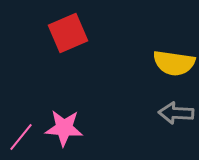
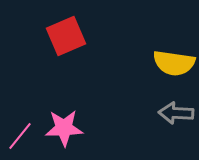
red square: moved 2 px left, 3 px down
pink star: rotated 6 degrees counterclockwise
pink line: moved 1 px left, 1 px up
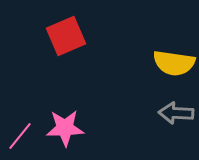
pink star: moved 1 px right
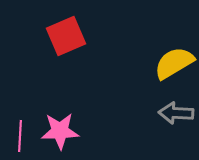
yellow semicircle: rotated 141 degrees clockwise
pink star: moved 5 px left, 3 px down
pink line: rotated 36 degrees counterclockwise
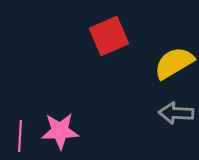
red square: moved 43 px right
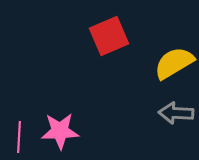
pink line: moved 1 px left, 1 px down
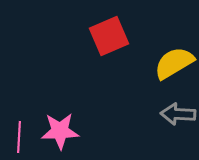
gray arrow: moved 2 px right, 1 px down
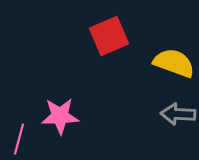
yellow semicircle: rotated 51 degrees clockwise
pink star: moved 15 px up
pink line: moved 2 px down; rotated 12 degrees clockwise
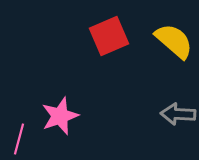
yellow semicircle: moved 22 px up; rotated 21 degrees clockwise
pink star: rotated 18 degrees counterclockwise
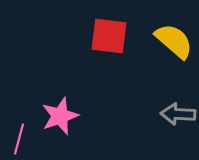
red square: rotated 30 degrees clockwise
